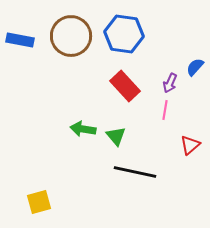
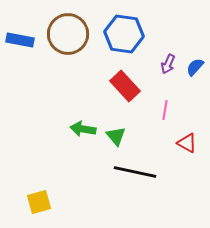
brown circle: moved 3 px left, 2 px up
purple arrow: moved 2 px left, 19 px up
red triangle: moved 3 px left, 2 px up; rotated 50 degrees counterclockwise
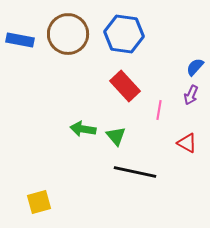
purple arrow: moved 23 px right, 31 px down
pink line: moved 6 px left
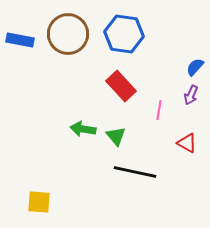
red rectangle: moved 4 px left
yellow square: rotated 20 degrees clockwise
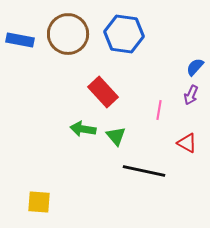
red rectangle: moved 18 px left, 6 px down
black line: moved 9 px right, 1 px up
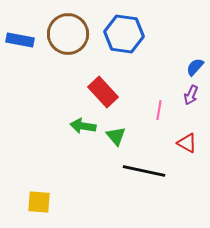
green arrow: moved 3 px up
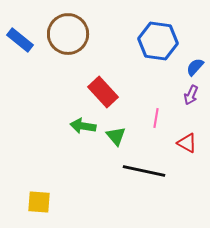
blue hexagon: moved 34 px right, 7 px down
blue rectangle: rotated 28 degrees clockwise
pink line: moved 3 px left, 8 px down
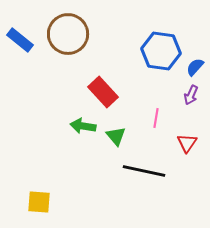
blue hexagon: moved 3 px right, 10 px down
red triangle: rotated 35 degrees clockwise
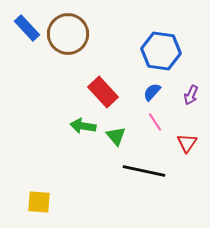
blue rectangle: moved 7 px right, 12 px up; rotated 8 degrees clockwise
blue semicircle: moved 43 px left, 25 px down
pink line: moved 1 px left, 4 px down; rotated 42 degrees counterclockwise
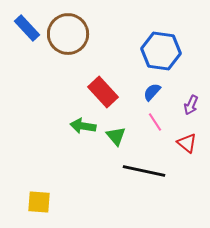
purple arrow: moved 10 px down
red triangle: rotated 25 degrees counterclockwise
